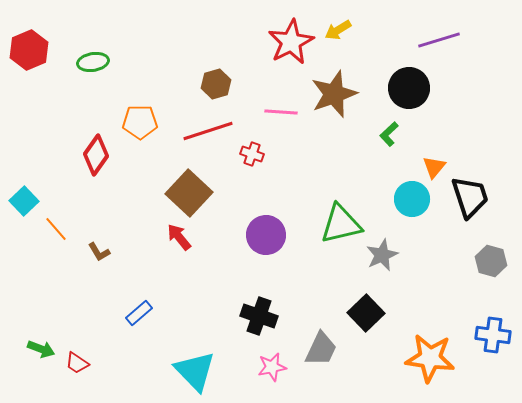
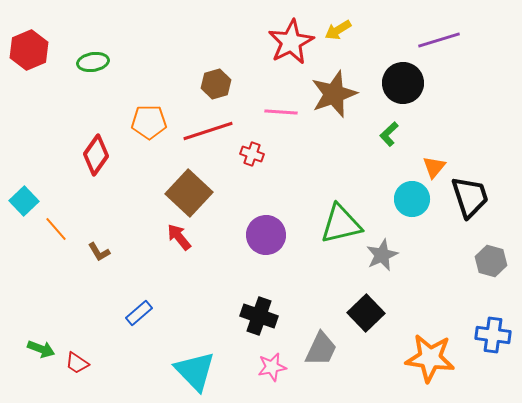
black circle: moved 6 px left, 5 px up
orange pentagon: moved 9 px right
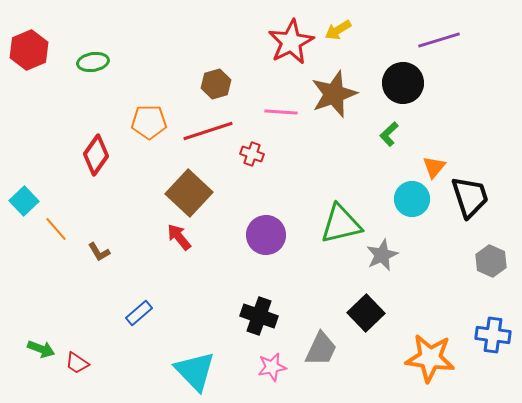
gray hexagon: rotated 8 degrees clockwise
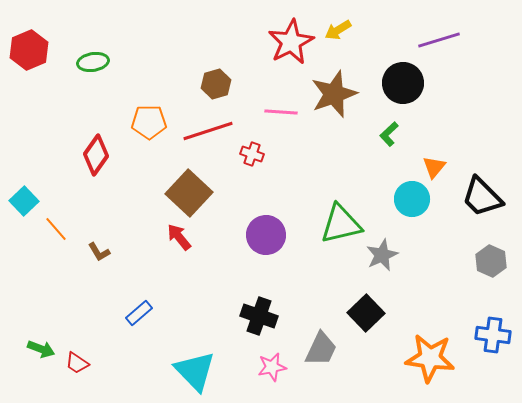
black trapezoid: moved 12 px right; rotated 153 degrees clockwise
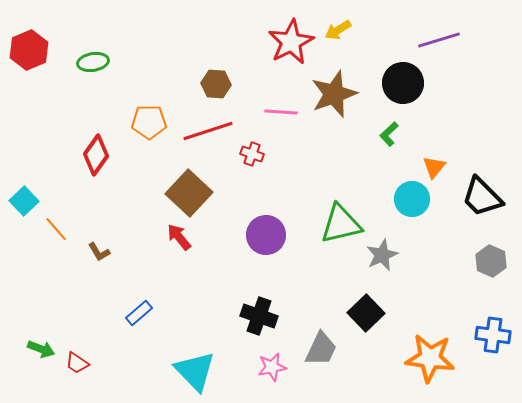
brown hexagon: rotated 20 degrees clockwise
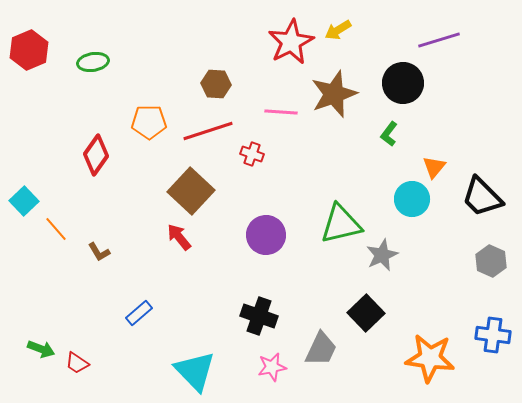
green L-shape: rotated 10 degrees counterclockwise
brown square: moved 2 px right, 2 px up
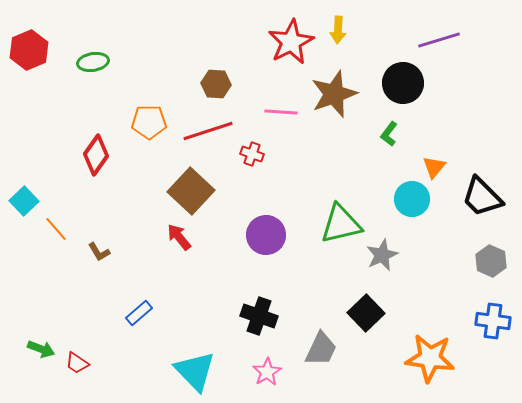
yellow arrow: rotated 56 degrees counterclockwise
blue cross: moved 14 px up
pink star: moved 5 px left, 5 px down; rotated 20 degrees counterclockwise
